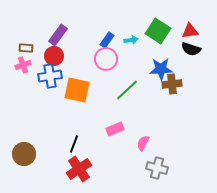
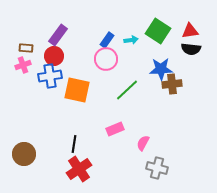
black semicircle: rotated 12 degrees counterclockwise
black line: rotated 12 degrees counterclockwise
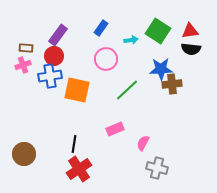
blue rectangle: moved 6 px left, 12 px up
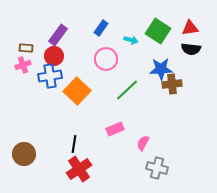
red triangle: moved 3 px up
cyan arrow: rotated 24 degrees clockwise
orange square: moved 1 px down; rotated 32 degrees clockwise
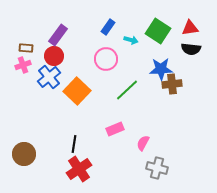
blue rectangle: moved 7 px right, 1 px up
blue cross: moved 1 px left, 1 px down; rotated 30 degrees counterclockwise
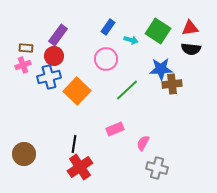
blue cross: rotated 25 degrees clockwise
red cross: moved 1 px right, 2 px up
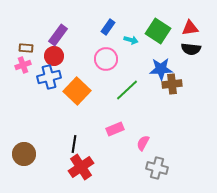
red cross: moved 1 px right
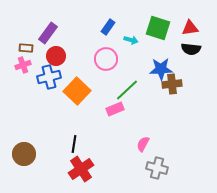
green square: moved 3 px up; rotated 15 degrees counterclockwise
purple rectangle: moved 10 px left, 2 px up
red circle: moved 2 px right
pink rectangle: moved 20 px up
pink semicircle: moved 1 px down
red cross: moved 2 px down
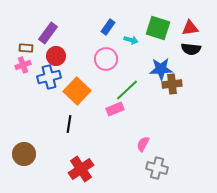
black line: moved 5 px left, 20 px up
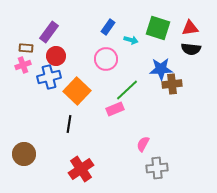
purple rectangle: moved 1 px right, 1 px up
gray cross: rotated 20 degrees counterclockwise
